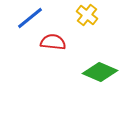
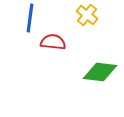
blue line: rotated 44 degrees counterclockwise
green diamond: rotated 16 degrees counterclockwise
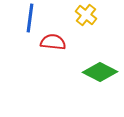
yellow cross: moved 1 px left
green diamond: rotated 20 degrees clockwise
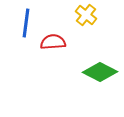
blue line: moved 4 px left, 5 px down
red semicircle: rotated 10 degrees counterclockwise
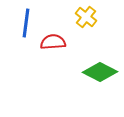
yellow cross: moved 2 px down
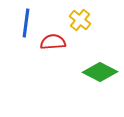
yellow cross: moved 6 px left, 3 px down
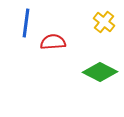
yellow cross: moved 24 px right, 2 px down
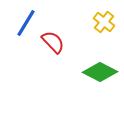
blue line: rotated 24 degrees clockwise
red semicircle: rotated 50 degrees clockwise
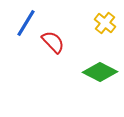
yellow cross: moved 1 px right, 1 px down
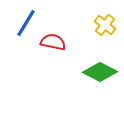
yellow cross: moved 2 px down
red semicircle: rotated 35 degrees counterclockwise
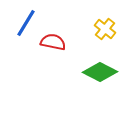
yellow cross: moved 4 px down
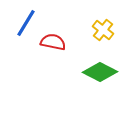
yellow cross: moved 2 px left, 1 px down
